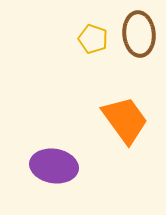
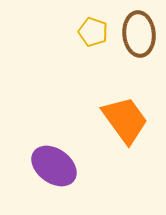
yellow pentagon: moved 7 px up
purple ellipse: rotated 27 degrees clockwise
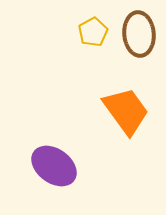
yellow pentagon: rotated 24 degrees clockwise
orange trapezoid: moved 1 px right, 9 px up
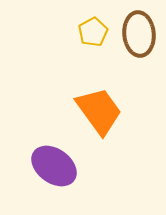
orange trapezoid: moved 27 px left
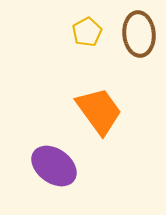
yellow pentagon: moved 6 px left
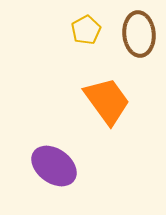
yellow pentagon: moved 1 px left, 2 px up
orange trapezoid: moved 8 px right, 10 px up
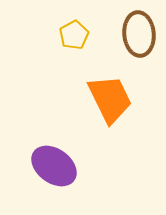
yellow pentagon: moved 12 px left, 5 px down
orange trapezoid: moved 3 px right, 2 px up; rotated 10 degrees clockwise
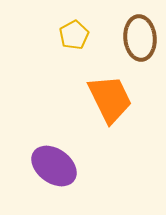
brown ellipse: moved 1 px right, 4 px down
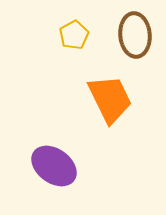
brown ellipse: moved 5 px left, 3 px up
